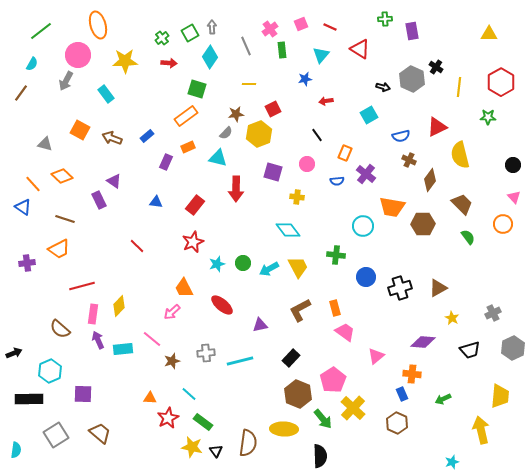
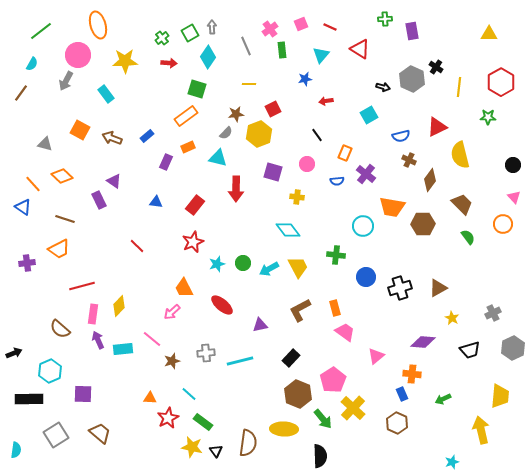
cyan diamond at (210, 57): moved 2 px left
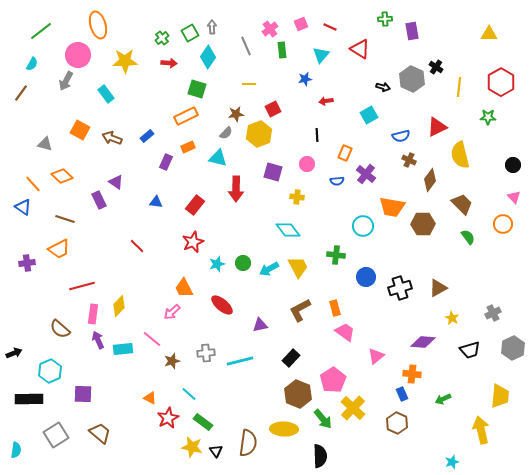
orange rectangle at (186, 116): rotated 10 degrees clockwise
black line at (317, 135): rotated 32 degrees clockwise
purple triangle at (114, 181): moved 2 px right, 1 px down
orange triangle at (150, 398): rotated 24 degrees clockwise
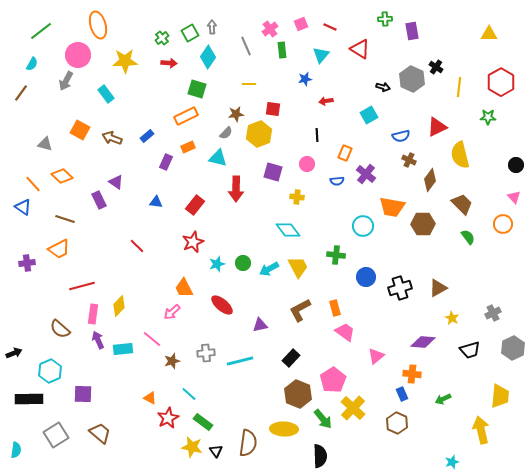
red square at (273, 109): rotated 35 degrees clockwise
black circle at (513, 165): moved 3 px right
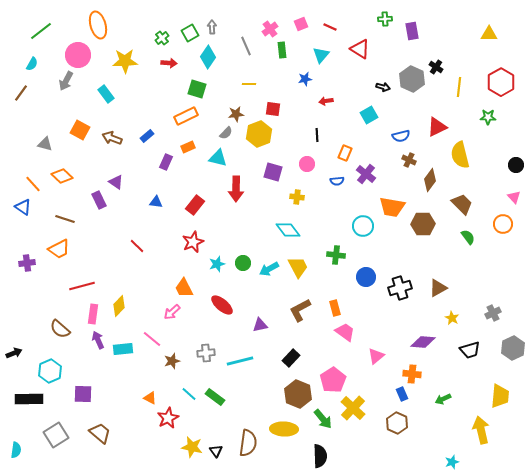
green rectangle at (203, 422): moved 12 px right, 25 px up
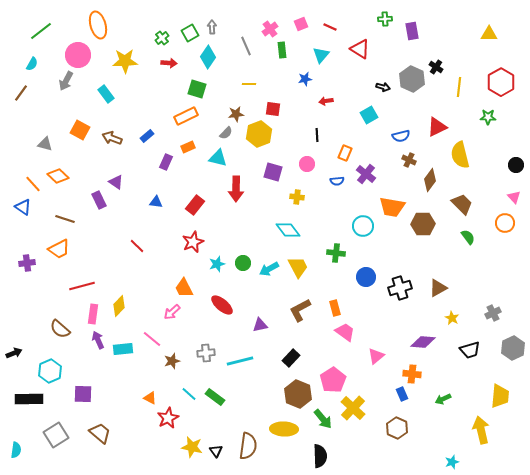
orange diamond at (62, 176): moved 4 px left
orange circle at (503, 224): moved 2 px right, 1 px up
green cross at (336, 255): moved 2 px up
brown hexagon at (397, 423): moved 5 px down
brown semicircle at (248, 443): moved 3 px down
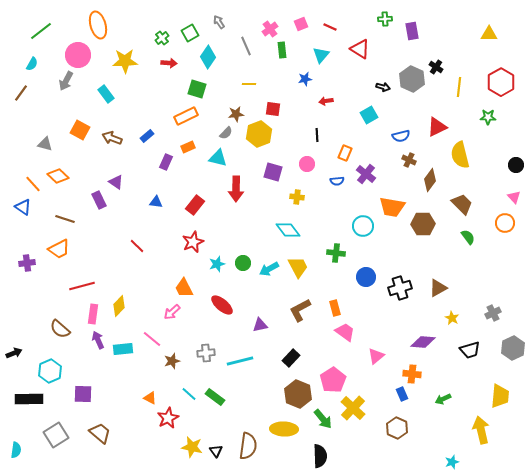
gray arrow at (212, 27): moved 7 px right, 5 px up; rotated 32 degrees counterclockwise
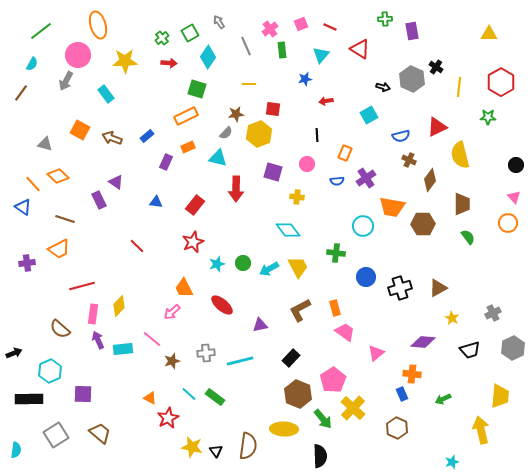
purple cross at (366, 174): moved 4 px down; rotated 18 degrees clockwise
brown trapezoid at (462, 204): rotated 45 degrees clockwise
orange circle at (505, 223): moved 3 px right
pink triangle at (376, 356): moved 3 px up
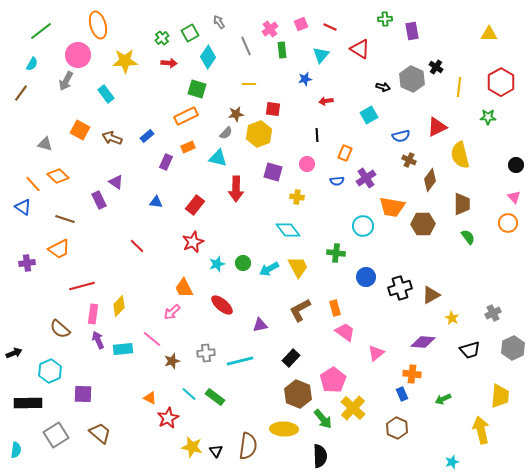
brown triangle at (438, 288): moved 7 px left, 7 px down
black rectangle at (29, 399): moved 1 px left, 4 px down
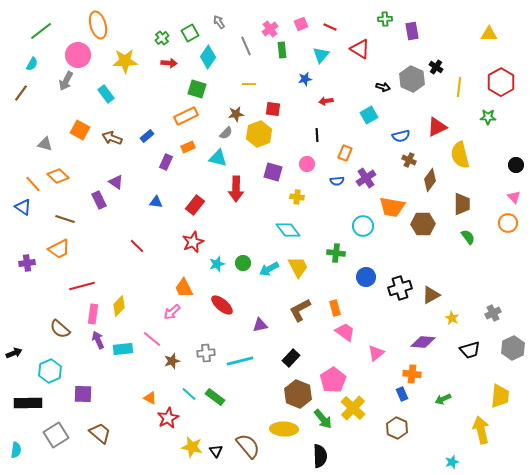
brown semicircle at (248, 446): rotated 48 degrees counterclockwise
